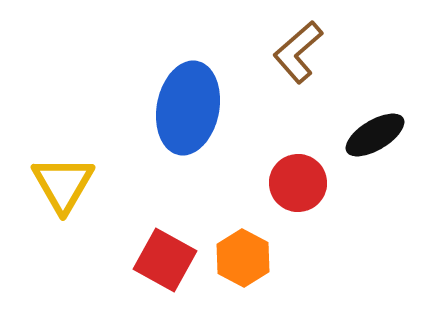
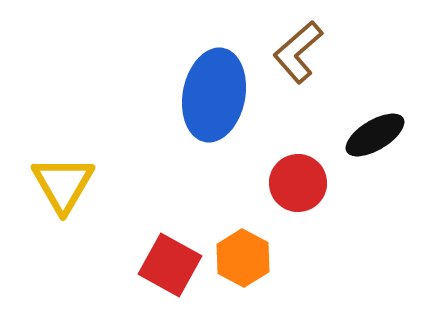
blue ellipse: moved 26 px right, 13 px up
red square: moved 5 px right, 5 px down
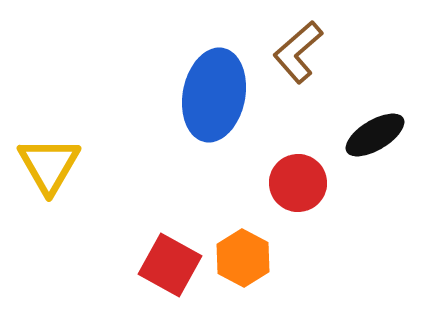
yellow triangle: moved 14 px left, 19 px up
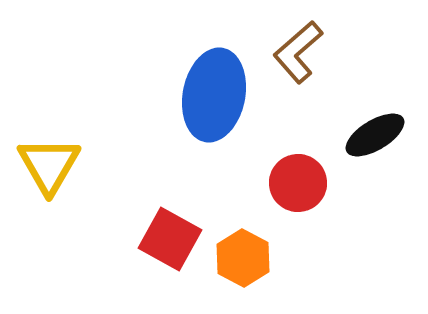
red square: moved 26 px up
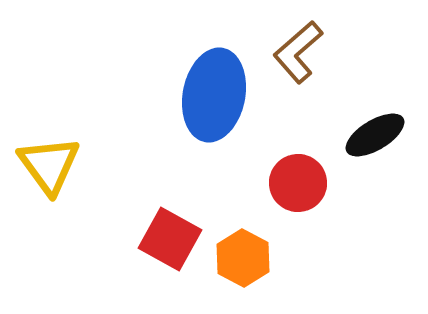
yellow triangle: rotated 6 degrees counterclockwise
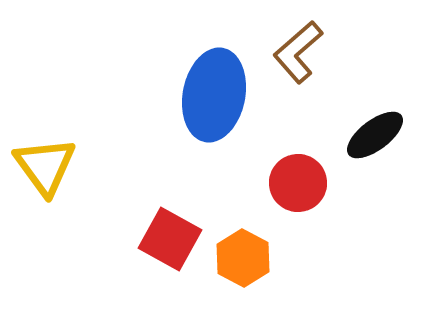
black ellipse: rotated 6 degrees counterclockwise
yellow triangle: moved 4 px left, 1 px down
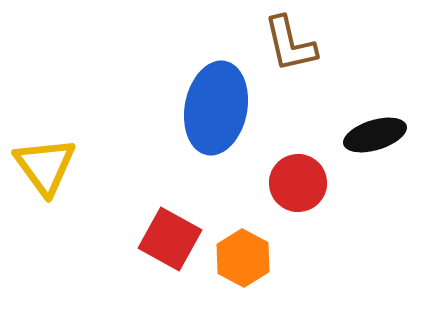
brown L-shape: moved 8 px left, 8 px up; rotated 62 degrees counterclockwise
blue ellipse: moved 2 px right, 13 px down
black ellipse: rotated 20 degrees clockwise
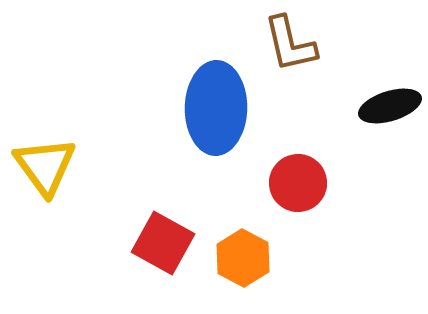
blue ellipse: rotated 10 degrees counterclockwise
black ellipse: moved 15 px right, 29 px up
red square: moved 7 px left, 4 px down
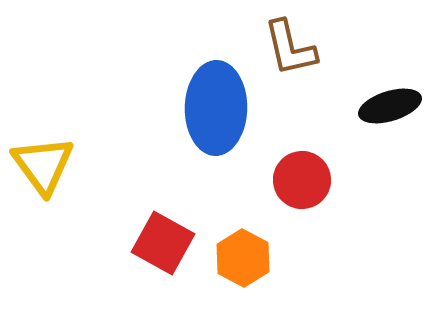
brown L-shape: moved 4 px down
yellow triangle: moved 2 px left, 1 px up
red circle: moved 4 px right, 3 px up
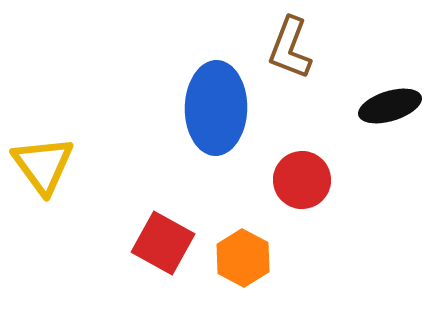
brown L-shape: rotated 34 degrees clockwise
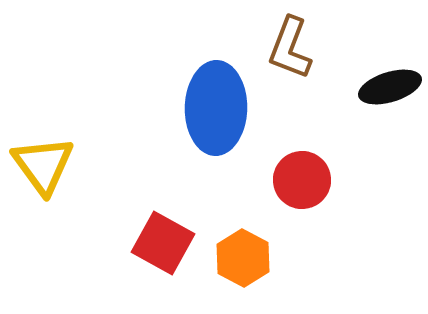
black ellipse: moved 19 px up
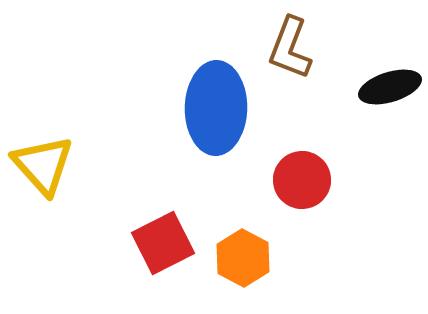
yellow triangle: rotated 6 degrees counterclockwise
red square: rotated 34 degrees clockwise
